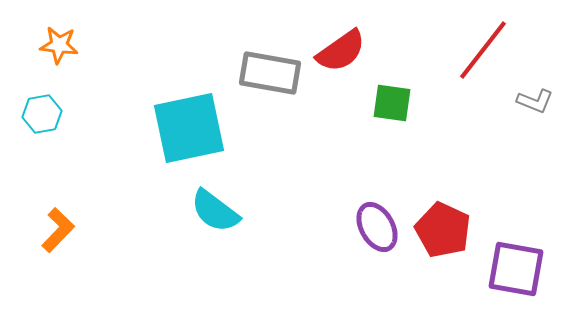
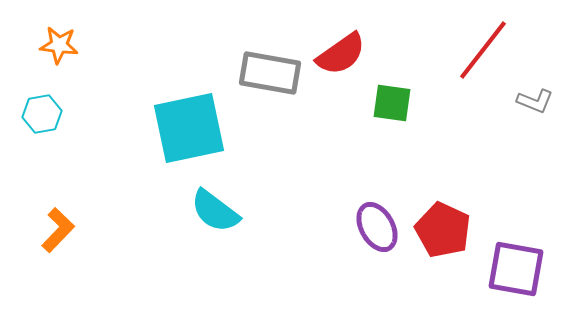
red semicircle: moved 3 px down
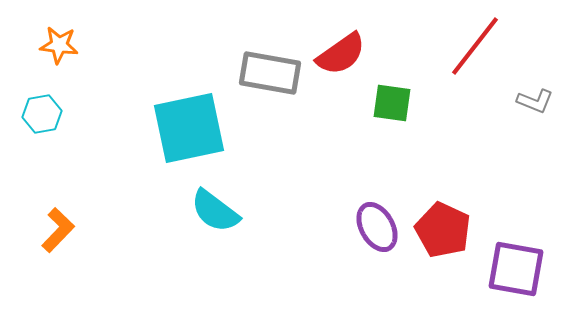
red line: moved 8 px left, 4 px up
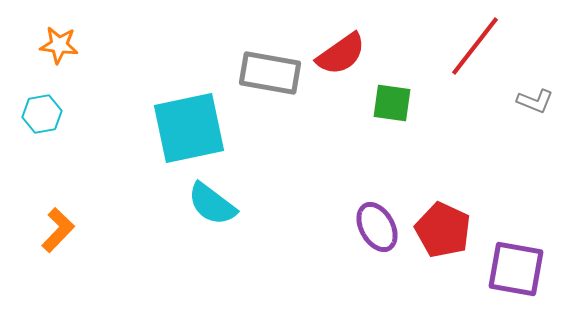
cyan semicircle: moved 3 px left, 7 px up
